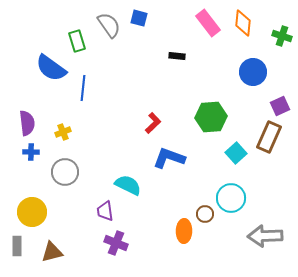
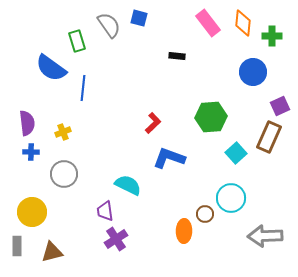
green cross: moved 10 px left; rotated 18 degrees counterclockwise
gray circle: moved 1 px left, 2 px down
purple cross: moved 4 px up; rotated 35 degrees clockwise
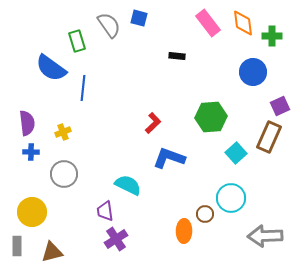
orange diamond: rotated 12 degrees counterclockwise
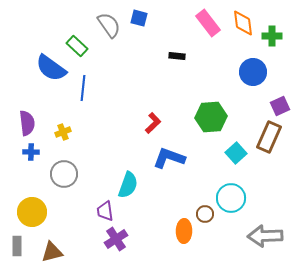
green rectangle: moved 5 px down; rotated 30 degrees counterclockwise
cyan semicircle: rotated 84 degrees clockwise
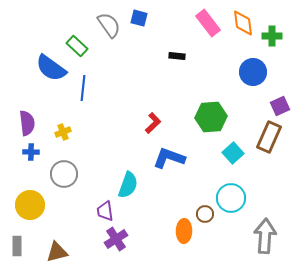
cyan square: moved 3 px left
yellow circle: moved 2 px left, 7 px up
gray arrow: rotated 96 degrees clockwise
brown triangle: moved 5 px right
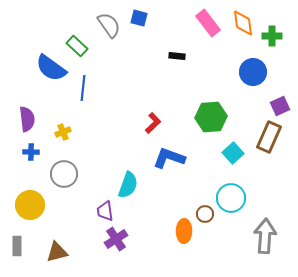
purple semicircle: moved 4 px up
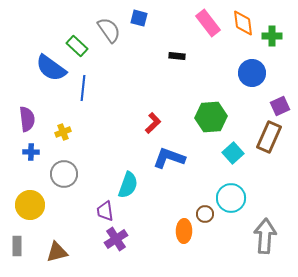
gray semicircle: moved 5 px down
blue circle: moved 1 px left, 1 px down
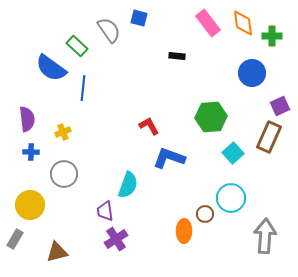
red L-shape: moved 4 px left, 3 px down; rotated 75 degrees counterclockwise
gray rectangle: moved 2 px left, 7 px up; rotated 30 degrees clockwise
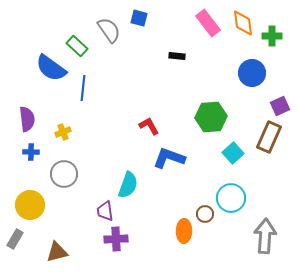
purple cross: rotated 30 degrees clockwise
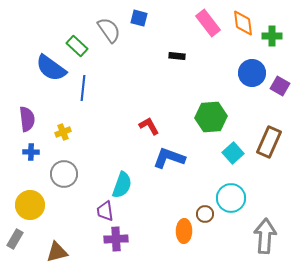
purple square: moved 20 px up; rotated 36 degrees counterclockwise
brown rectangle: moved 5 px down
cyan semicircle: moved 6 px left
